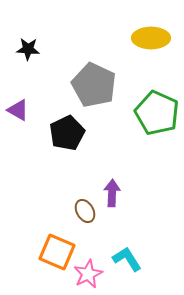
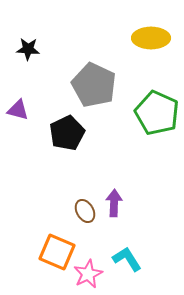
purple triangle: rotated 15 degrees counterclockwise
purple arrow: moved 2 px right, 10 px down
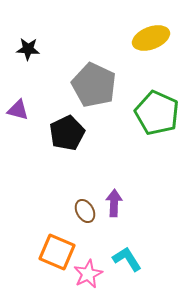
yellow ellipse: rotated 21 degrees counterclockwise
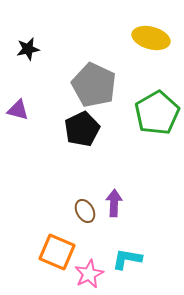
yellow ellipse: rotated 36 degrees clockwise
black star: rotated 15 degrees counterclockwise
green pentagon: rotated 18 degrees clockwise
black pentagon: moved 15 px right, 4 px up
cyan L-shape: rotated 48 degrees counterclockwise
pink star: moved 1 px right
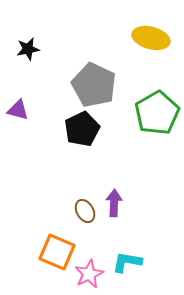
cyan L-shape: moved 3 px down
